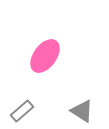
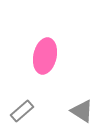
pink ellipse: rotated 24 degrees counterclockwise
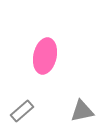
gray triangle: rotated 45 degrees counterclockwise
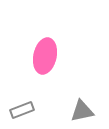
gray rectangle: moved 1 px up; rotated 20 degrees clockwise
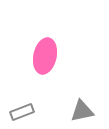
gray rectangle: moved 2 px down
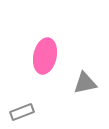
gray triangle: moved 3 px right, 28 px up
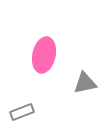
pink ellipse: moved 1 px left, 1 px up
